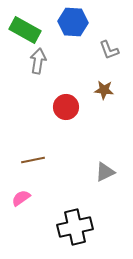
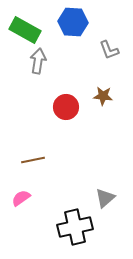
brown star: moved 1 px left, 6 px down
gray triangle: moved 26 px down; rotated 15 degrees counterclockwise
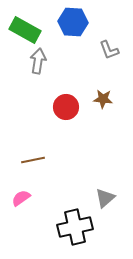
brown star: moved 3 px down
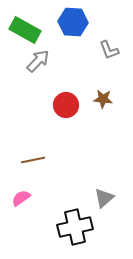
gray arrow: rotated 35 degrees clockwise
red circle: moved 2 px up
gray triangle: moved 1 px left
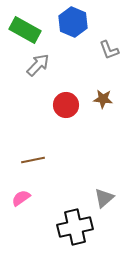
blue hexagon: rotated 20 degrees clockwise
gray arrow: moved 4 px down
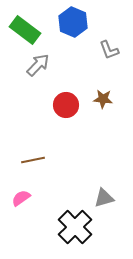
green rectangle: rotated 8 degrees clockwise
gray triangle: rotated 25 degrees clockwise
black cross: rotated 32 degrees counterclockwise
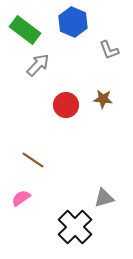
brown line: rotated 45 degrees clockwise
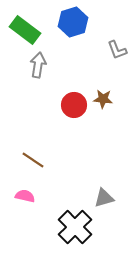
blue hexagon: rotated 20 degrees clockwise
gray L-shape: moved 8 px right
gray arrow: rotated 35 degrees counterclockwise
red circle: moved 8 px right
pink semicircle: moved 4 px right, 2 px up; rotated 48 degrees clockwise
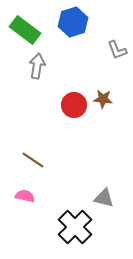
gray arrow: moved 1 px left, 1 px down
gray triangle: rotated 30 degrees clockwise
